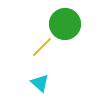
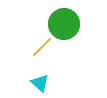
green circle: moved 1 px left
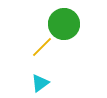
cyan triangle: rotated 42 degrees clockwise
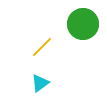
green circle: moved 19 px right
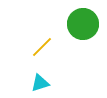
cyan triangle: rotated 18 degrees clockwise
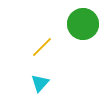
cyan triangle: rotated 30 degrees counterclockwise
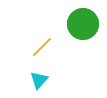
cyan triangle: moved 1 px left, 3 px up
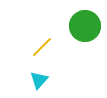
green circle: moved 2 px right, 2 px down
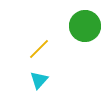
yellow line: moved 3 px left, 2 px down
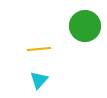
yellow line: rotated 40 degrees clockwise
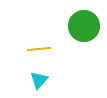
green circle: moved 1 px left
